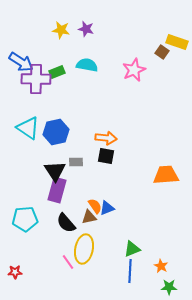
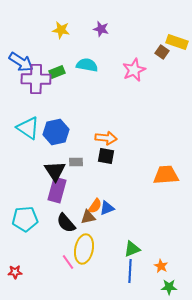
purple star: moved 15 px right
orange semicircle: rotated 70 degrees clockwise
brown triangle: moved 1 px left
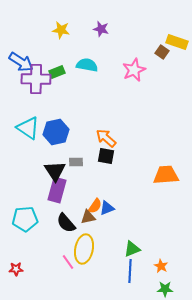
orange arrow: rotated 145 degrees counterclockwise
red star: moved 1 px right, 3 px up
green star: moved 4 px left, 2 px down
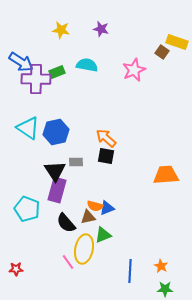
orange semicircle: rotated 70 degrees clockwise
cyan pentagon: moved 2 px right, 10 px up; rotated 25 degrees clockwise
green triangle: moved 29 px left, 14 px up
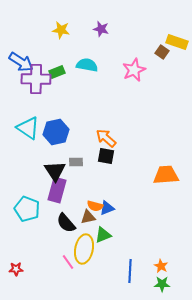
green star: moved 3 px left, 5 px up
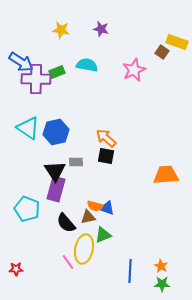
purple rectangle: moved 1 px left, 1 px up
blue triangle: rotated 42 degrees clockwise
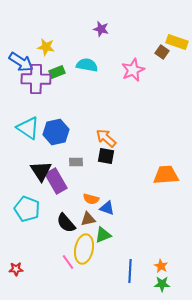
yellow star: moved 15 px left, 17 px down
pink star: moved 1 px left
black triangle: moved 14 px left
purple rectangle: moved 8 px up; rotated 45 degrees counterclockwise
orange semicircle: moved 4 px left, 7 px up
brown triangle: moved 2 px down
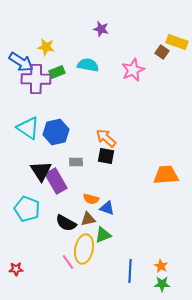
cyan semicircle: moved 1 px right
black semicircle: rotated 20 degrees counterclockwise
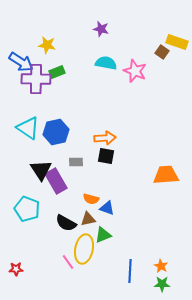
yellow star: moved 1 px right, 2 px up
cyan semicircle: moved 18 px right, 2 px up
pink star: moved 2 px right, 1 px down; rotated 25 degrees counterclockwise
orange arrow: moved 1 px left; rotated 135 degrees clockwise
black triangle: moved 1 px up
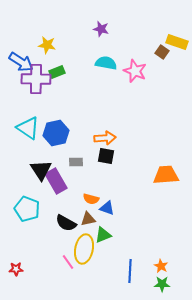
blue hexagon: moved 1 px down
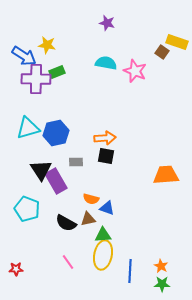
purple star: moved 6 px right, 6 px up
blue arrow: moved 3 px right, 6 px up
cyan triangle: rotated 50 degrees counterclockwise
green triangle: rotated 18 degrees clockwise
yellow ellipse: moved 19 px right, 6 px down
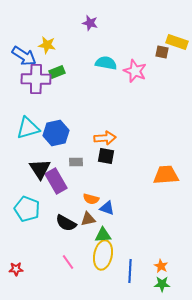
purple star: moved 17 px left
brown square: rotated 24 degrees counterclockwise
black triangle: moved 1 px left, 1 px up
